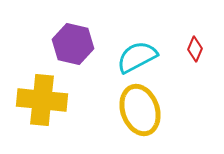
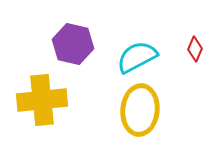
yellow cross: rotated 12 degrees counterclockwise
yellow ellipse: rotated 24 degrees clockwise
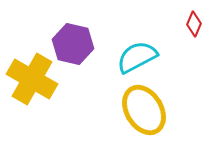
red diamond: moved 1 px left, 25 px up
yellow cross: moved 10 px left, 21 px up; rotated 36 degrees clockwise
yellow ellipse: moved 4 px right; rotated 36 degrees counterclockwise
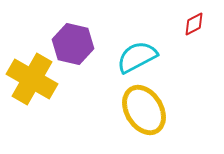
red diamond: rotated 40 degrees clockwise
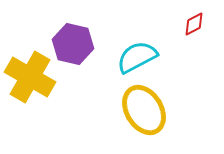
yellow cross: moved 2 px left, 2 px up
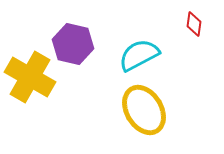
red diamond: rotated 55 degrees counterclockwise
cyan semicircle: moved 2 px right, 2 px up
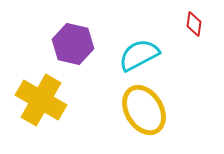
yellow cross: moved 11 px right, 23 px down
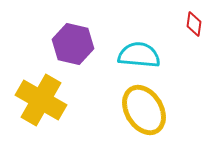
cyan semicircle: rotated 33 degrees clockwise
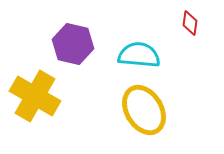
red diamond: moved 4 px left, 1 px up
yellow cross: moved 6 px left, 4 px up
